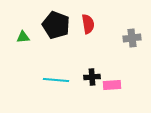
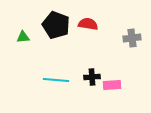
red semicircle: rotated 72 degrees counterclockwise
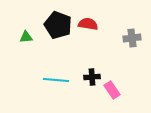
black pentagon: moved 2 px right
green triangle: moved 3 px right
pink rectangle: moved 5 px down; rotated 60 degrees clockwise
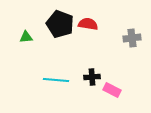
black pentagon: moved 2 px right, 1 px up
pink rectangle: rotated 30 degrees counterclockwise
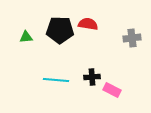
black pentagon: moved 6 px down; rotated 20 degrees counterclockwise
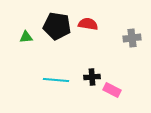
black pentagon: moved 3 px left, 4 px up; rotated 8 degrees clockwise
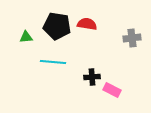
red semicircle: moved 1 px left
cyan line: moved 3 px left, 18 px up
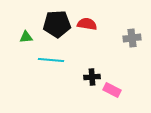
black pentagon: moved 2 px up; rotated 12 degrees counterclockwise
cyan line: moved 2 px left, 2 px up
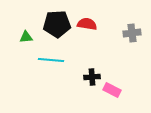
gray cross: moved 5 px up
